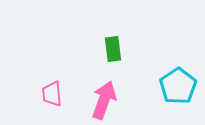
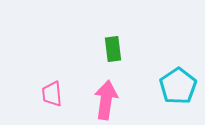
pink arrow: moved 2 px right; rotated 12 degrees counterclockwise
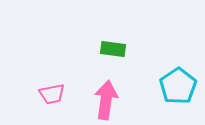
green rectangle: rotated 75 degrees counterclockwise
pink trapezoid: rotated 96 degrees counterclockwise
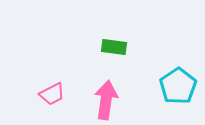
green rectangle: moved 1 px right, 2 px up
pink trapezoid: rotated 16 degrees counterclockwise
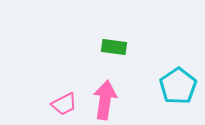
pink trapezoid: moved 12 px right, 10 px down
pink arrow: moved 1 px left
